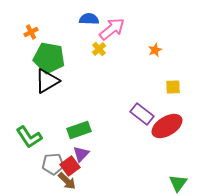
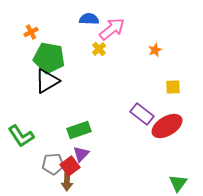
green L-shape: moved 8 px left, 1 px up
brown arrow: rotated 48 degrees clockwise
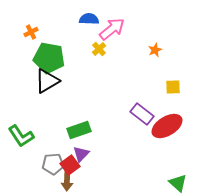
red square: moved 1 px up
green triangle: rotated 24 degrees counterclockwise
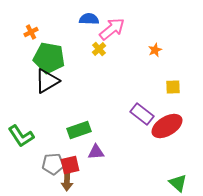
purple triangle: moved 15 px right, 2 px up; rotated 42 degrees clockwise
red square: rotated 24 degrees clockwise
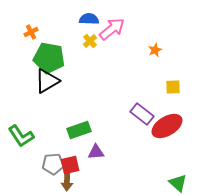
yellow cross: moved 9 px left, 8 px up
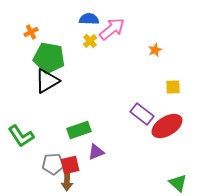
purple triangle: rotated 18 degrees counterclockwise
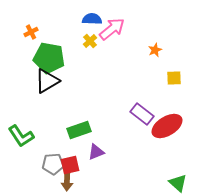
blue semicircle: moved 3 px right
yellow square: moved 1 px right, 9 px up
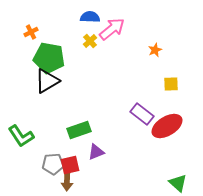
blue semicircle: moved 2 px left, 2 px up
yellow square: moved 3 px left, 6 px down
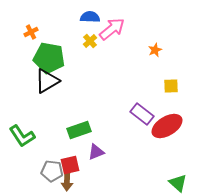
yellow square: moved 2 px down
green L-shape: moved 1 px right
gray pentagon: moved 1 px left, 7 px down; rotated 10 degrees clockwise
